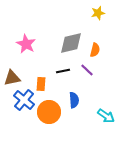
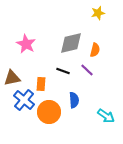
black line: rotated 32 degrees clockwise
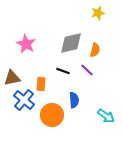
orange circle: moved 3 px right, 3 px down
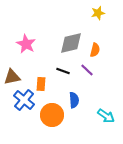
brown triangle: moved 1 px up
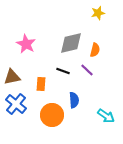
blue cross: moved 8 px left, 4 px down
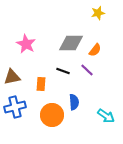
gray diamond: rotated 15 degrees clockwise
orange semicircle: rotated 24 degrees clockwise
blue semicircle: moved 2 px down
blue cross: moved 1 px left, 3 px down; rotated 35 degrees clockwise
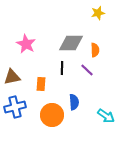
orange semicircle: rotated 40 degrees counterclockwise
black line: moved 1 px left, 3 px up; rotated 72 degrees clockwise
